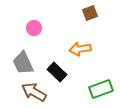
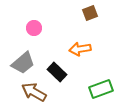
gray trapezoid: rotated 105 degrees counterclockwise
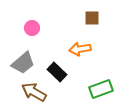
brown square: moved 2 px right, 5 px down; rotated 21 degrees clockwise
pink circle: moved 2 px left
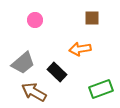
pink circle: moved 3 px right, 8 px up
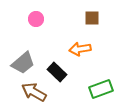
pink circle: moved 1 px right, 1 px up
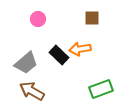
pink circle: moved 2 px right
gray trapezoid: moved 3 px right
black rectangle: moved 2 px right, 17 px up
brown arrow: moved 2 px left, 1 px up
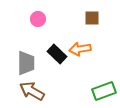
black rectangle: moved 2 px left, 1 px up
gray trapezoid: rotated 50 degrees counterclockwise
green rectangle: moved 3 px right, 2 px down
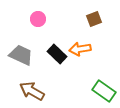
brown square: moved 2 px right, 1 px down; rotated 21 degrees counterclockwise
gray trapezoid: moved 5 px left, 8 px up; rotated 65 degrees counterclockwise
green rectangle: rotated 55 degrees clockwise
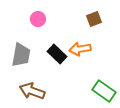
gray trapezoid: rotated 75 degrees clockwise
brown arrow: rotated 10 degrees counterclockwise
